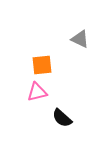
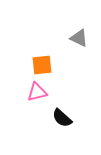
gray triangle: moved 1 px left, 1 px up
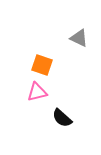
orange square: rotated 25 degrees clockwise
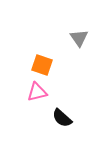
gray triangle: rotated 30 degrees clockwise
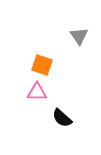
gray triangle: moved 2 px up
pink triangle: rotated 15 degrees clockwise
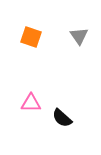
orange square: moved 11 px left, 28 px up
pink triangle: moved 6 px left, 11 px down
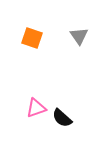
orange square: moved 1 px right, 1 px down
pink triangle: moved 5 px right, 5 px down; rotated 20 degrees counterclockwise
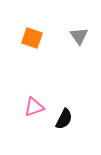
pink triangle: moved 2 px left, 1 px up
black semicircle: moved 2 px right, 1 px down; rotated 105 degrees counterclockwise
